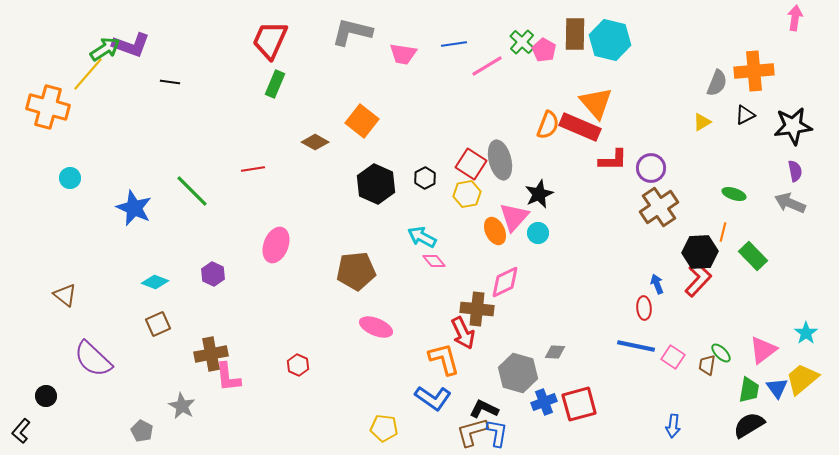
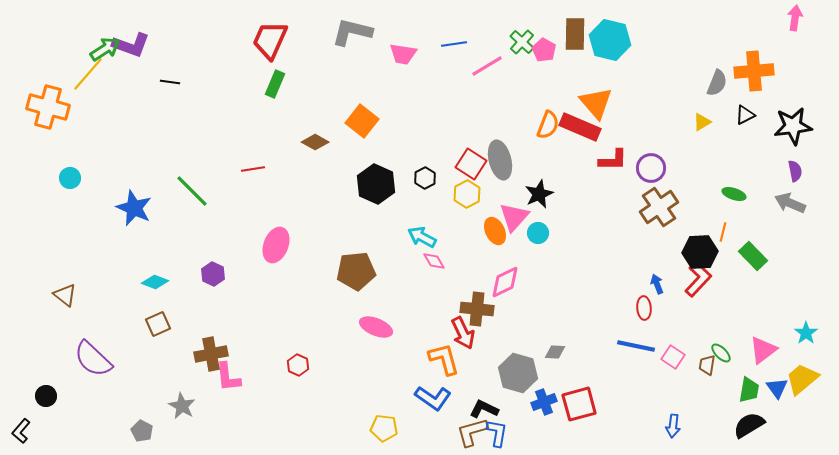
yellow hexagon at (467, 194): rotated 16 degrees counterclockwise
pink diamond at (434, 261): rotated 10 degrees clockwise
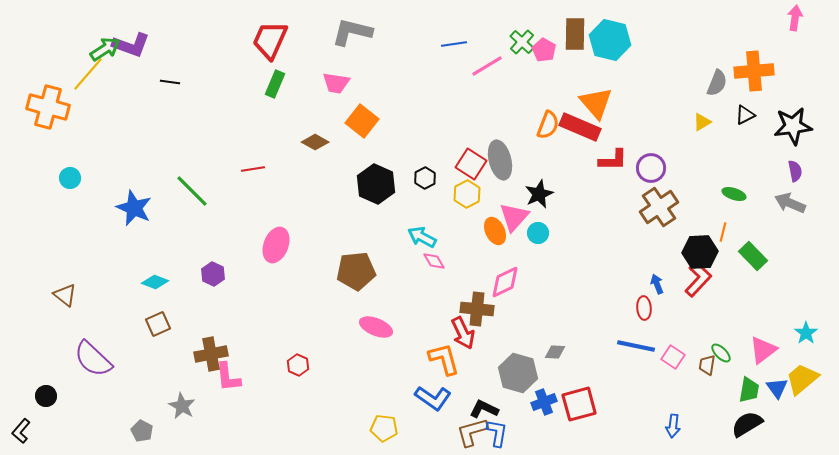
pink trapezoid at (403, 54): moved 67 px left, 29 px down
black semicircle at (749, 425): moved 2 px left, 1 px up
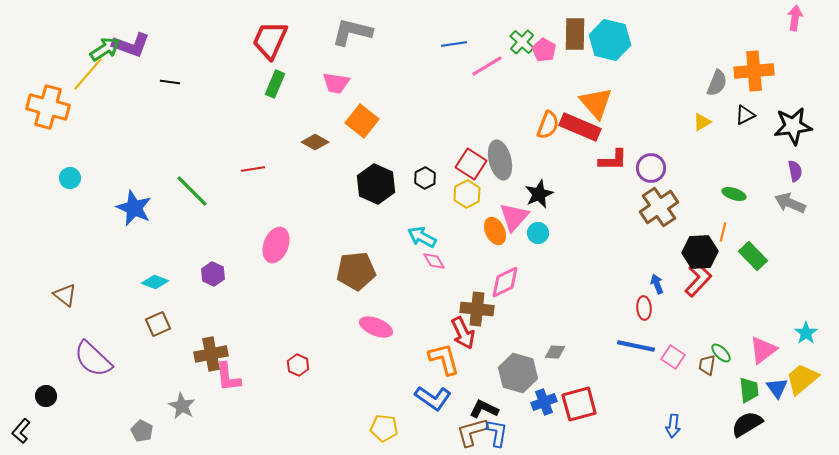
green trapezoid at (749, 390): rotated 16 degrees counterclockwise
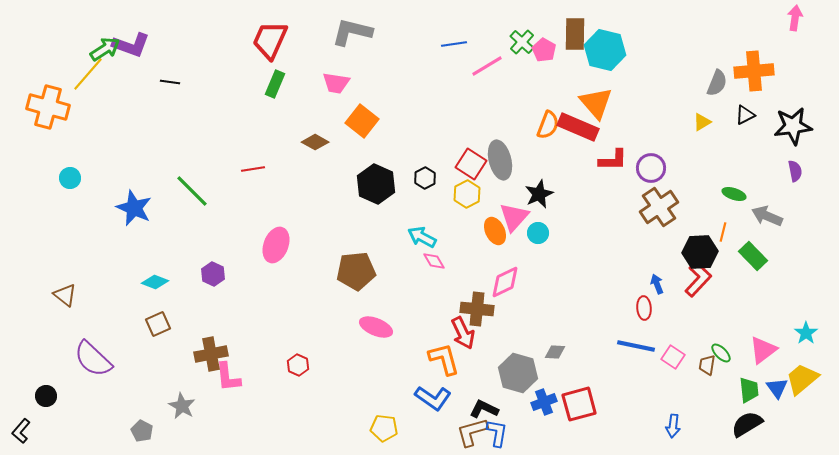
cyan hexagon at (610, 40): moved 5 px left, 10 px down
red rectangle at (580, 127): moved 2 px left
gray arrow at (790, 203): moved 23 px left, 13 px down
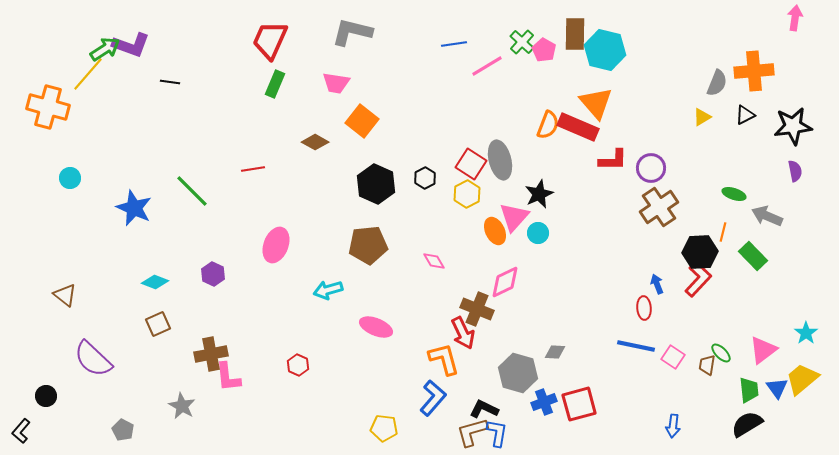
yellow triangle at (702, 122): moved 5 px up
cyan arrow at (422, 237): moved 94 px left, 53 px down; rotated 44 degrees counterclockwise
brown pentagon at (356, 271): moved 12 px right, 26 px up
brown cross at (477, 309): rotated 16 degrees clockwise
blue L-shape at (433, 398): rotated 84 degrees counterclockwise
gray pentagon at (142, 431): moved 19 px left, 1 px up
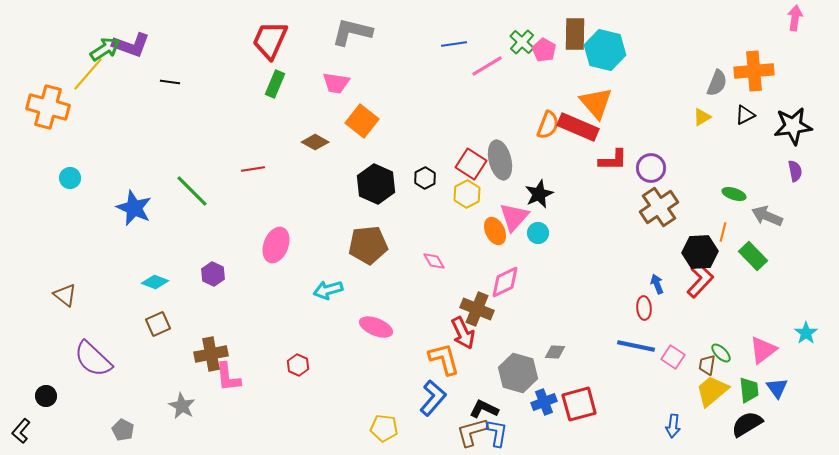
red L-shape at (698, 279): moved 2 px right, 1 px down
yellow trapezoid at (802, 379): moved 90 px left, 12 px down
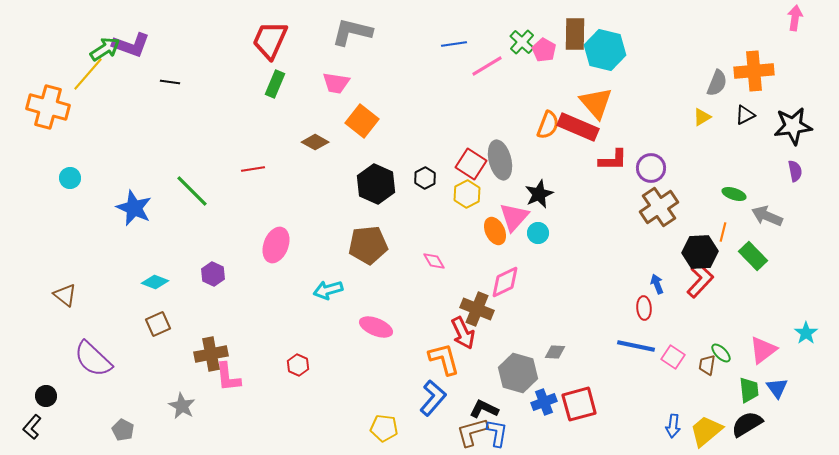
yellow trapezoid at (712, 391): moved 6 px left, 40 px down
black L-shape at (21, 431): moved 11 px right, 4 px up
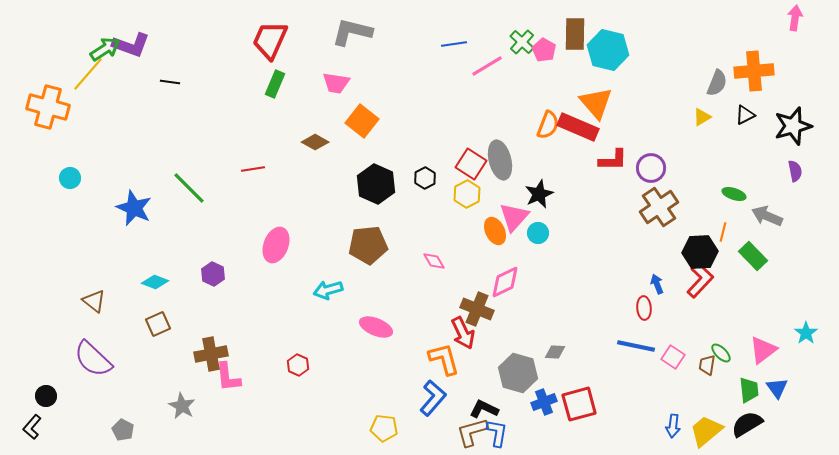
cyan hexagon at (605, 50): moved 3 px right
black star at (793, 126): rotated 9 degrees counterclockwise
green line at (192, 191): moved 3 px left, 3 px up
brown triangle at (65, 295): moved 29 px right, 6 px down
